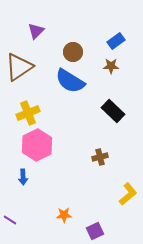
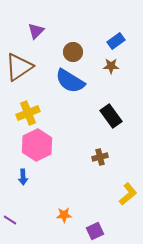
black rectangle: moved 2 px left, 5 px down; rotated 10 degrees clockwise
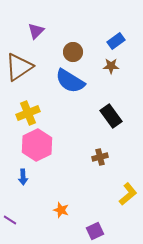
orange star: moved 3 px left, 5 px up; rotated 21 degrees clockwise
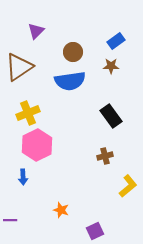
blue semicircle: rotated 40 degrees counterclockwise
brown cross: moved 5 px right, 1 px up
yellow L-shape: moved 8 px up
purple line: rotated 32 degrees counterclockwise
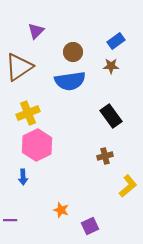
purple square: moved 5 px left, 5 px up
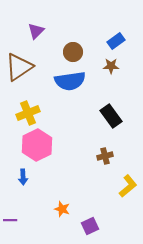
orange star: moved 1 px right, 1 px up
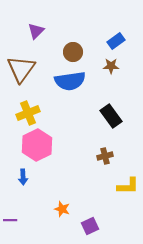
brown triangle: moved 2 px right, 2 px down; rotated 20 degrees counterclockwise
yellow L-shape: rotated 40 degrees clockwise
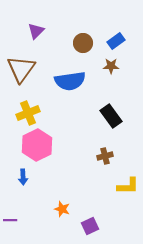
brown circle: moved 10 px right, 9 px up
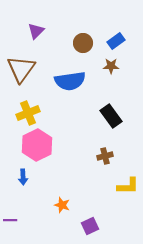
orange star: moved 4 px up
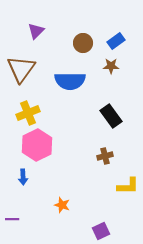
blue semicircle: rotated 8 degrees clockwise
purple line: moved 2 px right, 1 px up
purple square: moved 11 px right, 5 px down
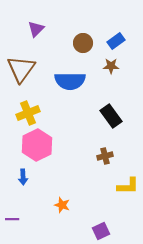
purple triangle: moved 2 px up
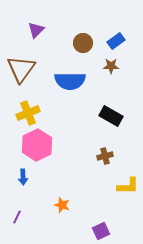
purple triangle: moved 1 px down
black rectangle: rotated 25 degrees counterclockwise
purple line: moved 5 px right, 2 px up; rotated 64 degrees counterclockwise
